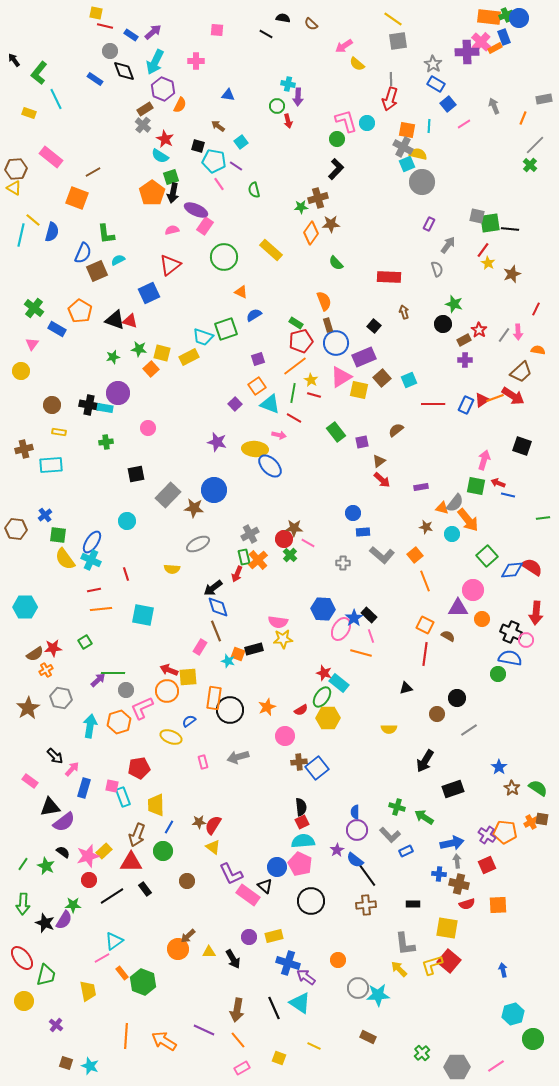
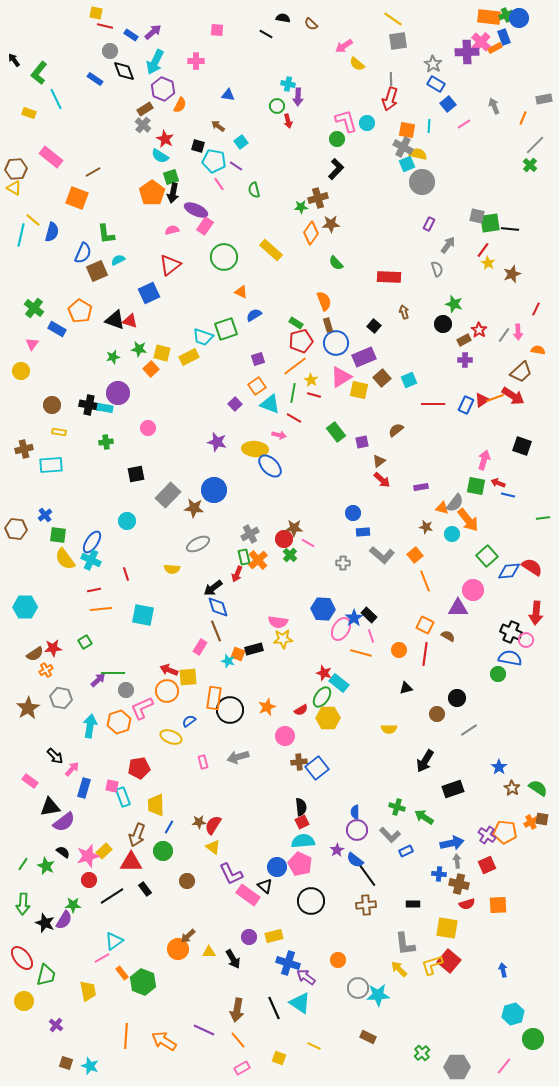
blue diamond at (512, 570): moved 3 px left, 1 px down
orange circle at (482, 619): moved 83 px left, 31 px down
pink line at (496, 1066): moved 8 px right; rotated 18 degrees counterclockwise
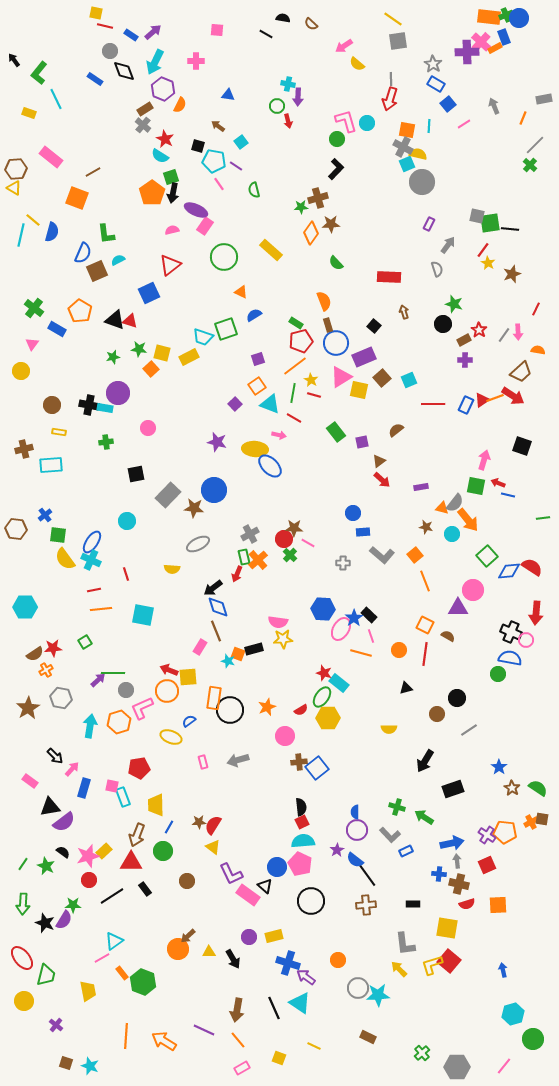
gray arrow at (238, 757): moved 3 px down
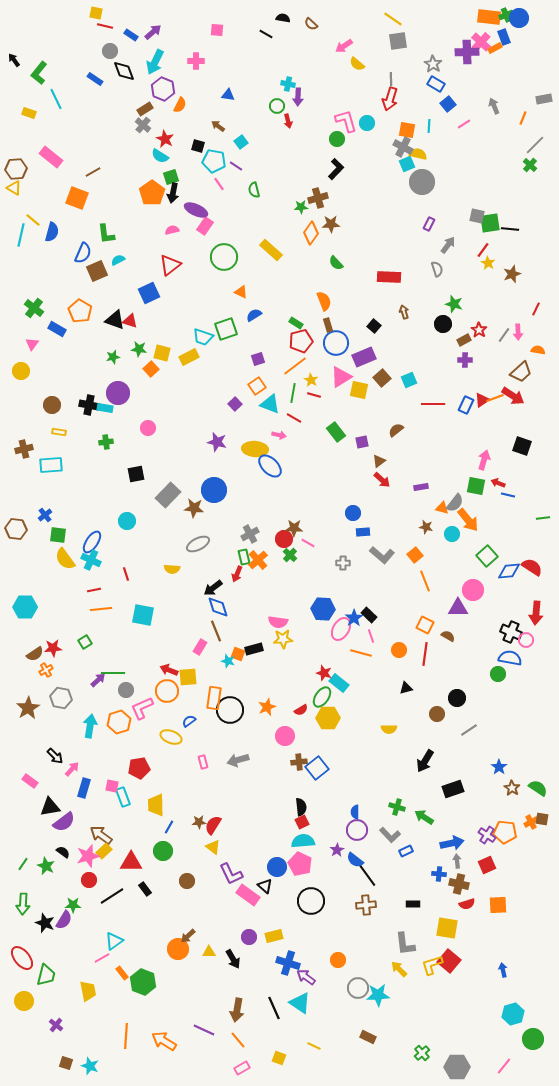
brown arrow at (137, 835): moved 36 px left; rotated 105 degrees clockwise
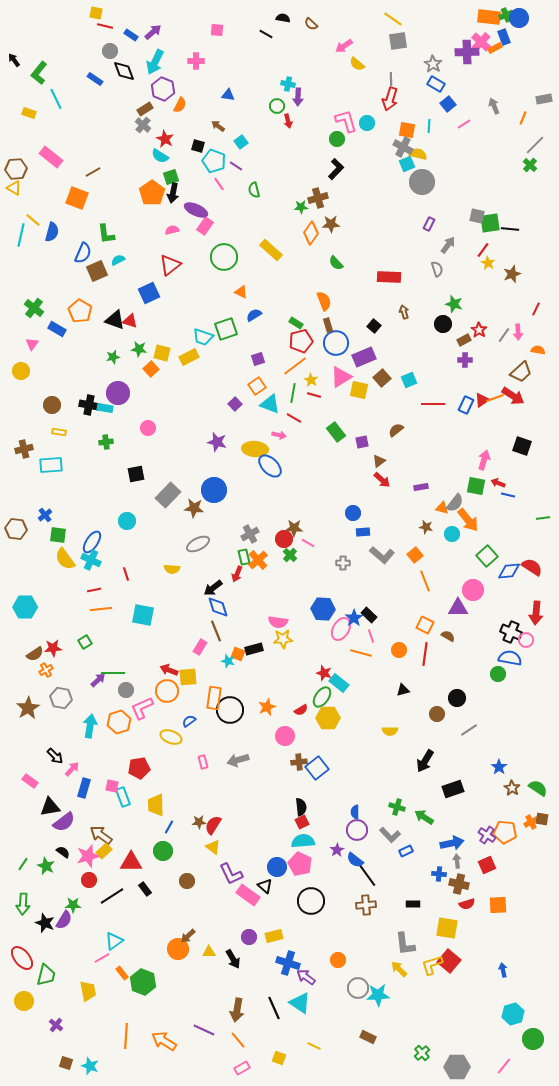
cyan pentagon at (214, 161): rotated 10 degrees clockwise
black triangle at (406, 688): moved 3 px left, 2 px down
yellow semicircle at (389, 729): moved 1 px right, 2 px down
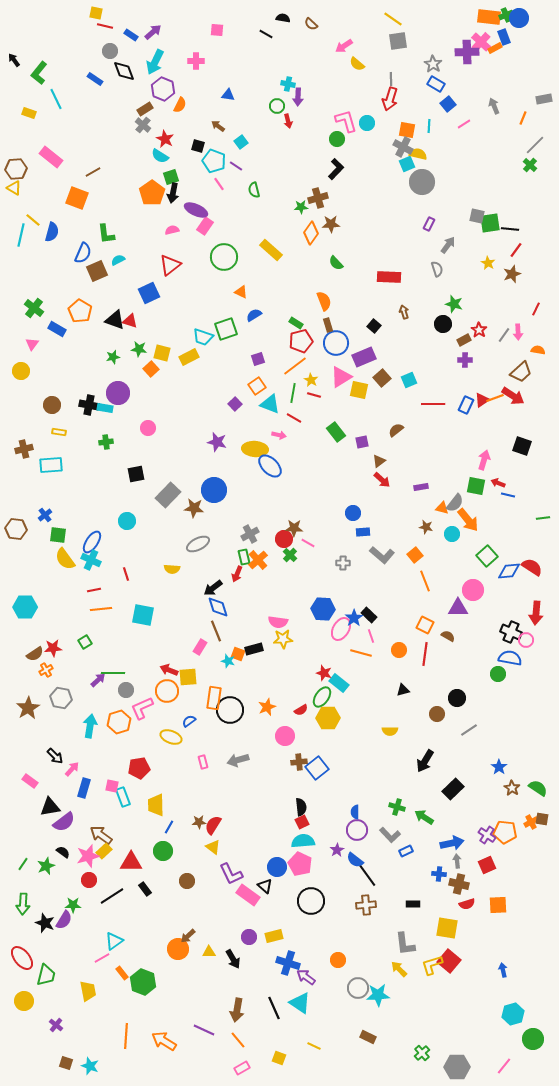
red line at (483, 250): moved 33 px right
black rectangle at (453, 789): rotated 25 degrees counterclockwise
green star at (46, 866): rotated 24 degrees clockwise
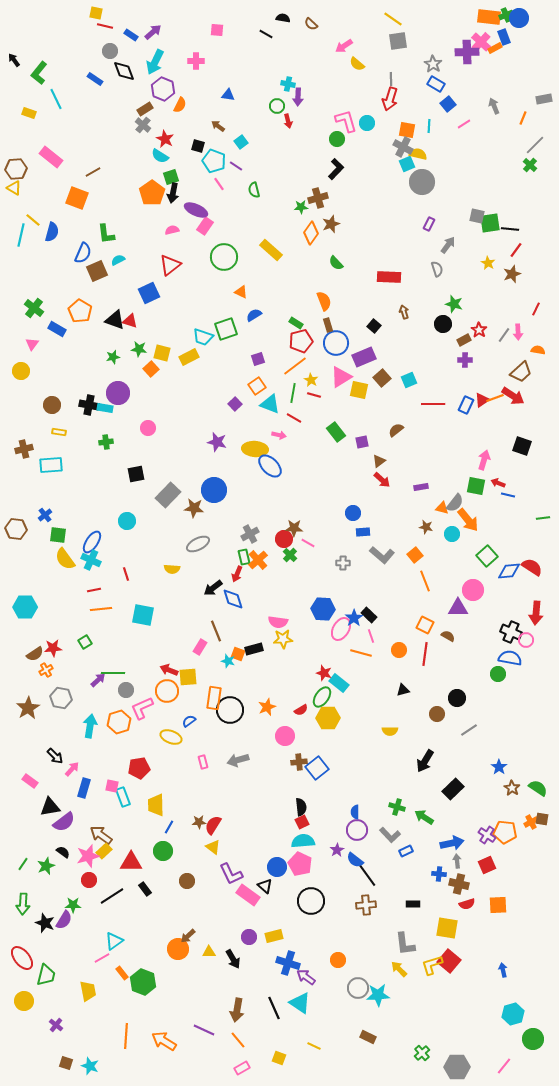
brown star at (331, 224): rotated 18 degrees counterclockwise
blue diamond at (218, 607): moved 15 px right, 8 px up
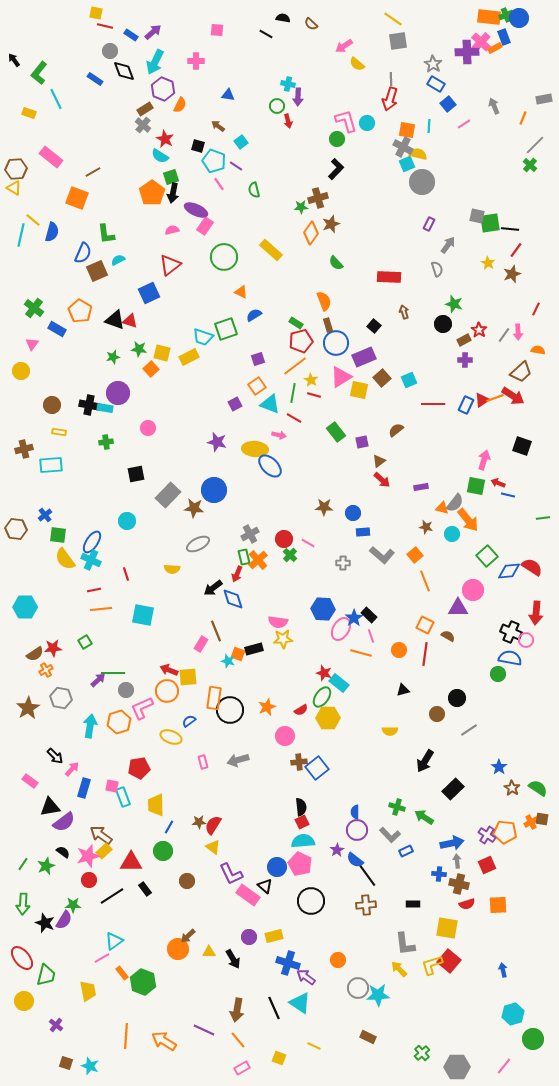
purple square at (235, 404): rotated 16 degrees clockwise
brown star at (294, 528): moved 30 px right, 21 px up
pink rectangle at (200, 647): moved 1 px right, 3 px up
